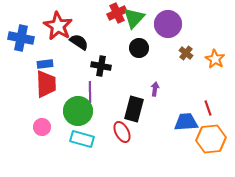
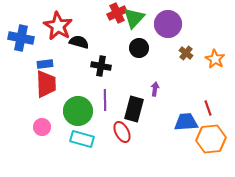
black semicircle: rotated 18 degrees counterclockwise
purple line: moved 15 px right, 8 px down
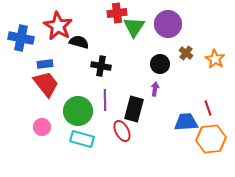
red cross: rotated 18 degrees clockwise
green triangle: moved 9 px down; rotated 10 degrees counterclockwise
black circle: moved 21 px right, 16 px down
red trapezoid: rotated 36 degrees counterclockwise
red ellipse: moved 1 px up
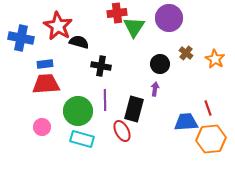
purple circle: moved 1 px right, 6 px up
red trapezoid: rotated 56 degrees counterclockwise
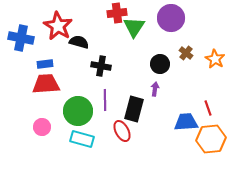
purple circle: moved 2 px right
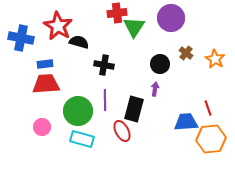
black cross: moved 3 px right, 1 px up
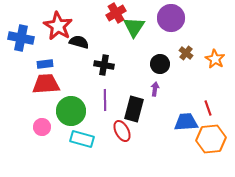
red cross: moved 1 px left; rotated 24 degrees counterclockwise
green circle: moved 7 px left
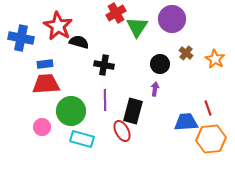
purple circle: moved 1 px right, 1 px down
green triangle: moved 3 px right
black rectangle: moved 1 px left, 2 px down
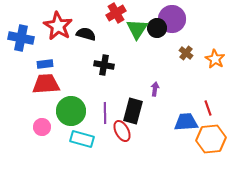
green triangle: moved 2 px down
black semicircle: moved 7 px right, 8 px up
black circle: moved 3 px left, 36 px up
purple line: moved 13 px down
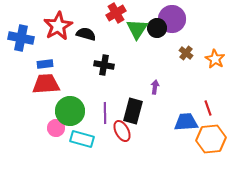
red star: rotated 12 degrees clockwise
purple arrow: moved 2 px up
green circle: moved 1 px left
pink circle: moved 14 px right, 1 px down
